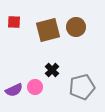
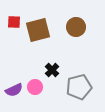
brown square: moved 10 px left
gray pentagon: moved 3 px left
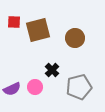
brown circle: moved 1 px left, 11 px down
purple semicircle: moved 2 px left, 1 px up
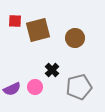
red square: moved 1 px right, 1 px up
